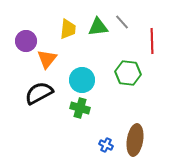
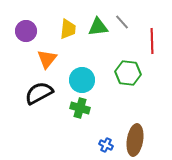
purple circle: moved 10 px up
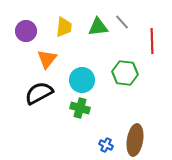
yellow trapezoid: moved 4 px left, 2 px up
green hexagon: moved 3 px left
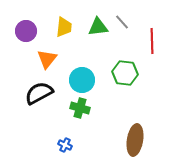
blue cross: moved 41 px left
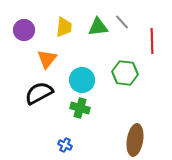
purple circle: moved 2 px left, 1 px up
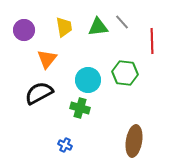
yellow trapezoid: rotated 15 degrees counterclockwise
cyan circle: moved 6 px right
brown ellipse: moved 1 px left, 1 px down
